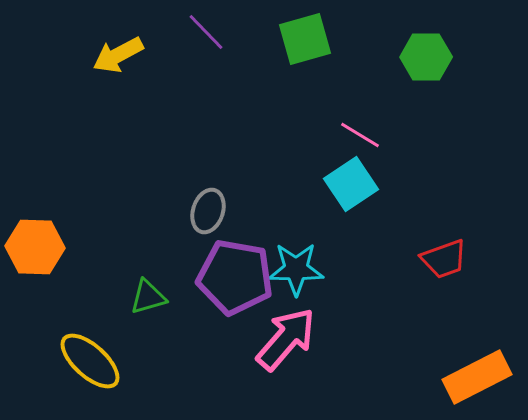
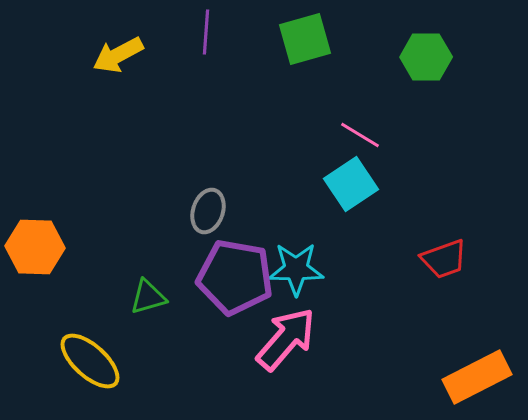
purple line: rotated 48 degrees clockwise
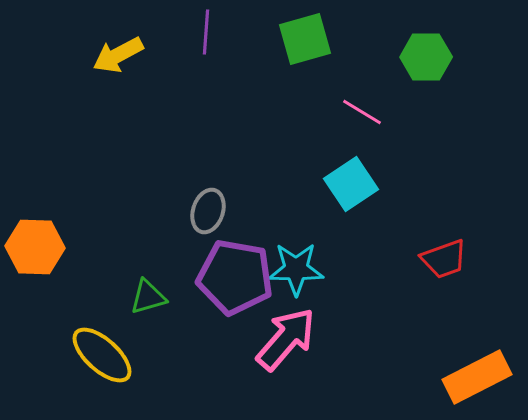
pink line: moved 2 px right, 23 px up
yellow ellipse: moved 12 px right, 6 px up
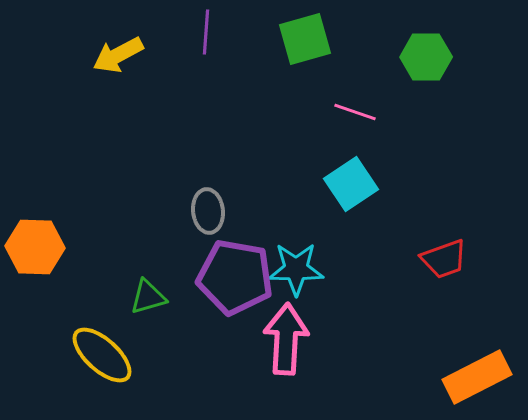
pink line: moved 7 px left; rotated 12 degrees counterclockwise
gray ellipse: rotated 24 degrees counterclockwise
pink arrow: rotated 38 degrees counterclockwise
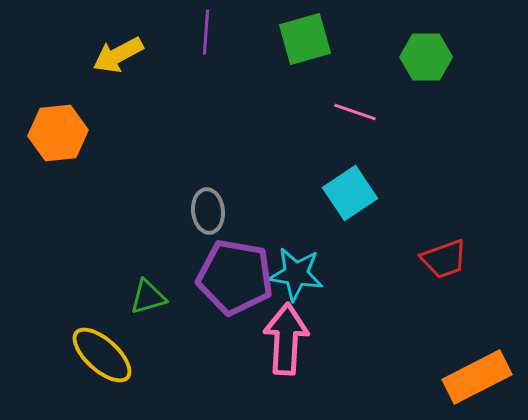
cyan square: moved 1 px left, 9 px down
orange hexagon: moved 23 px right, 114 px up; rotated 8 degrees counterclockwise
cyan star: moved 5 px down; rotated 8 degrees clockwise
